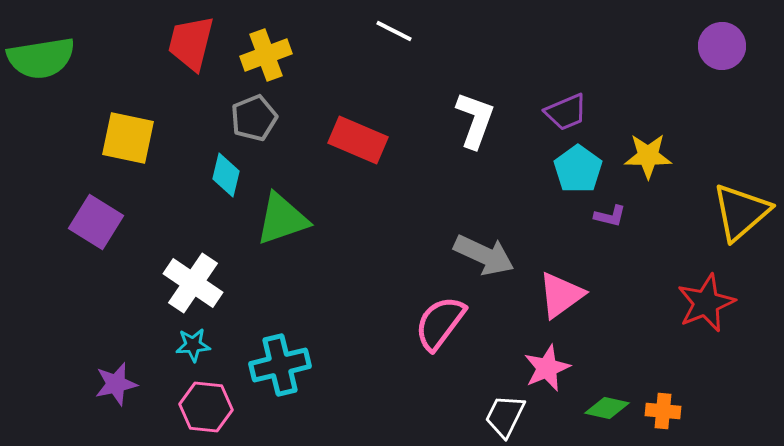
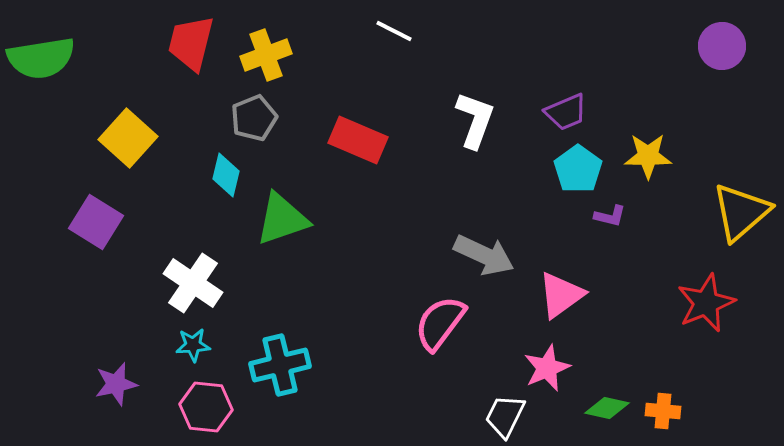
yellow square: rotated 30 degrees clockwise
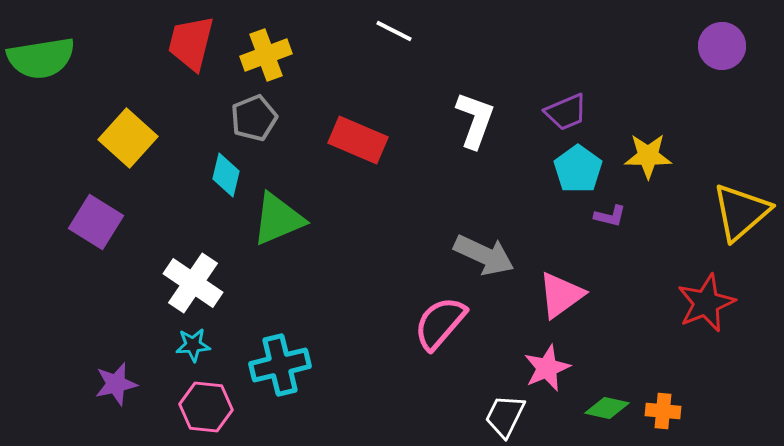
green triangle: moved 4 px left; rotated 4 degrees counterclockwise
pink semicircle: rotated 4 degrees clockwise
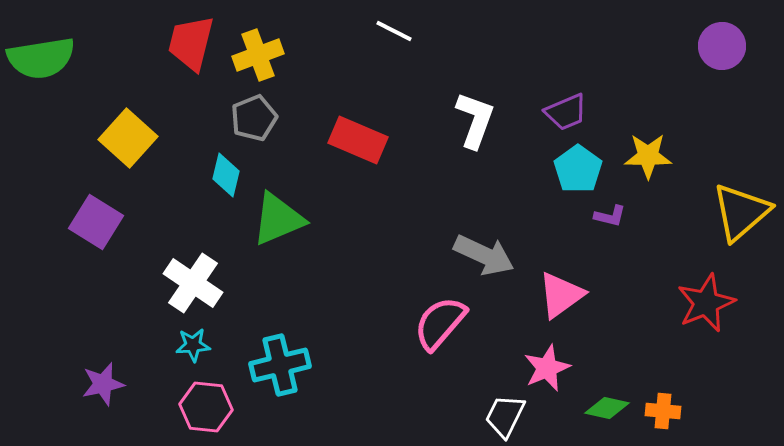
yellow cross: moved 8 px left
purple star: moved 13 px left
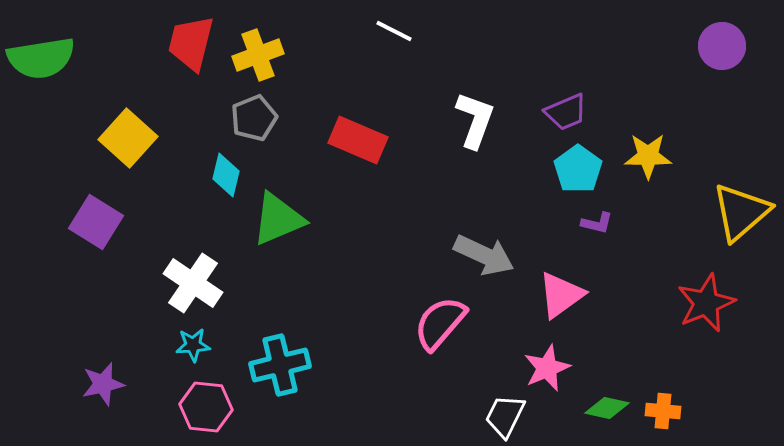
purple L-shape: moved 13 px left, 7 px down
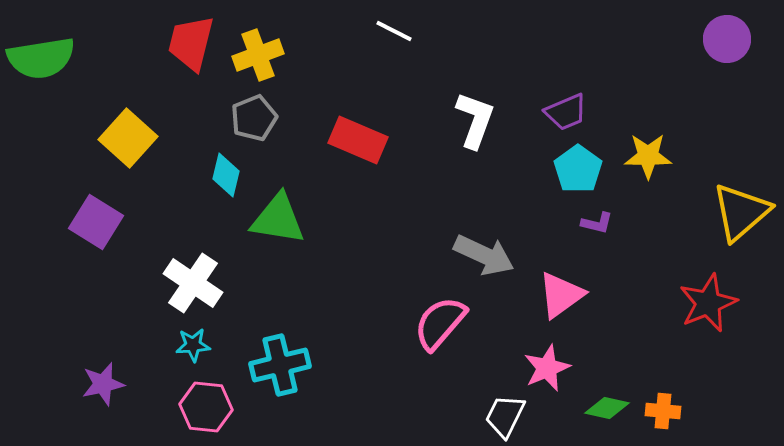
purple circle: moved 5 px right, 7 px up
green triangle: rotated 32 degrees clockwise
red star: moved 2 px right
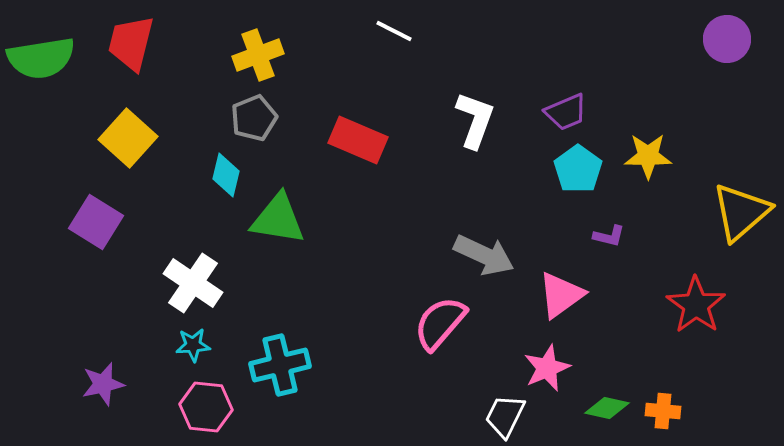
red trapezoid: moved 60 px left
purple L-shape: moved 12 px right, 13 px down
red star: moved 12 px left, 2 px down; rotated 14 degrees counterclockwise
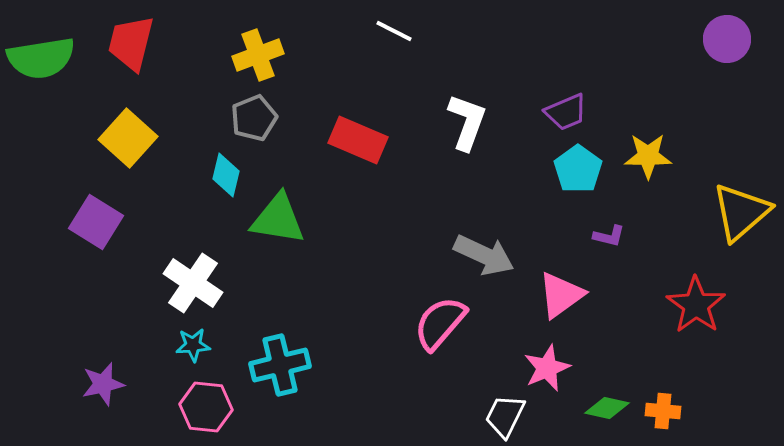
white L-shape: moved 8 px left, 2 px down
